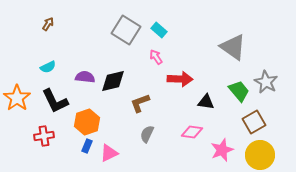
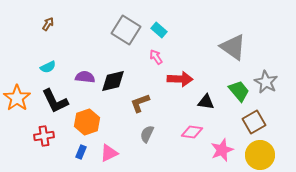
blue rectangle: moved 6 px left, 6 px down
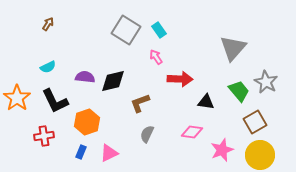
cyan rectangle: rotated 14 degrees clockwise
gray triangle: moved 1 px down; rotated 36 degrees clockwise
brown square: moved 1 px right
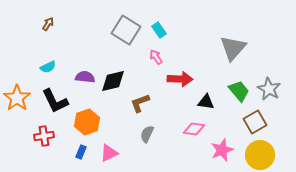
gray star: moved 3 px right, 7 px down
pink diamond: moved 2 px right, 3 px up
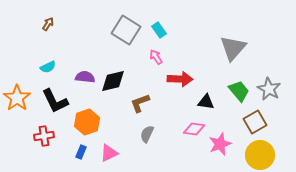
pink star: moved 2 px left, 6 px up
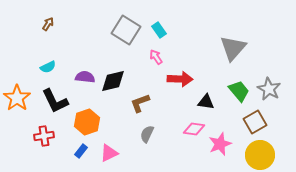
blue rectangle: moved 1 px up; rotated 16 degrees clockwise
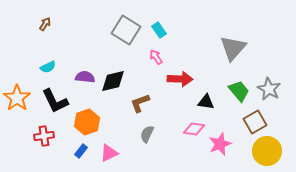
brown arrow: moved 3 px left
yellow circle: moved 7 px right, 4 px up
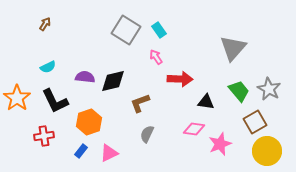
orange hexagon: moved 2 px right
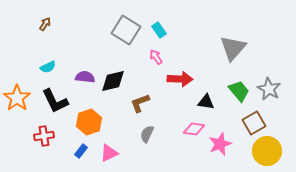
brown square: moved 1 px left, 1 px down
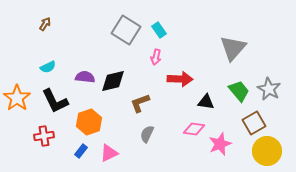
pink arrow: rotated 133 degrees counterclockwise
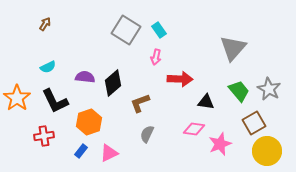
black diamond: moved 2 px down; rotated 28 degrees counterclockwise
